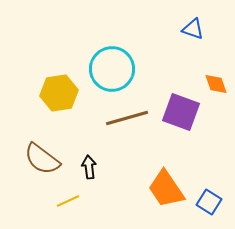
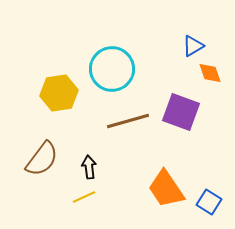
blue triangle: moved 17 px down; rotated 50 degrees counterclockwise
orange diamond: moved 6 px left, 11 px up
brown line: moved 1 px right, 3 px down
brown semicircle: rotated 90 degrees counterclockwise
yellow line: moved 16 px right, 4 px up
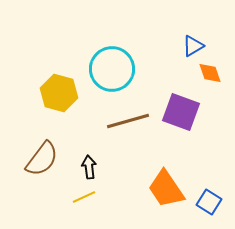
yellow hexagon: rotated 24 degrees clockwise
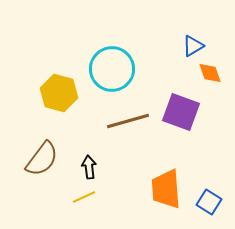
orange trapezoid: rotated 30 degrees clockwise
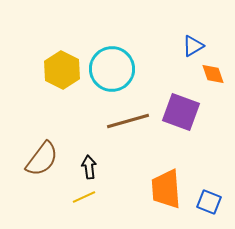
orange diamond: moved 3 px right, 1 px down
yellow hexagon: moved 3 px right, 23 px up; rotated 12 degrees clockwise
blue square: rotated 10 degrees counterclockwise
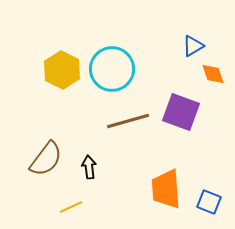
brown semicircle: moved 4 px right
yellow line: moved 13 px left, 10 px down
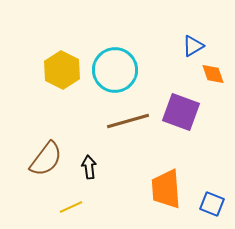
cyan circle: moved 3 px right, 1 px down
blue square: moved 3 px right, 2 px down
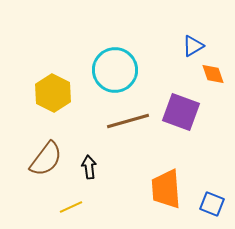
yellow hexagon: moved 9 px left, 23 px down
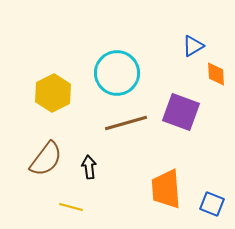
cyan circle: moved 2 px right, 3 px down
orange diamond: moved 3 px right; rotated 15 degrees clockwise
yellow hexagon: rotated 6 degrees clockwise
brown line: moved 2 px left, 2 px down
yellow line: rotated 40 degrees clockwise
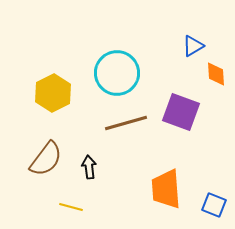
blue square: moved 2 px right, 1 px down
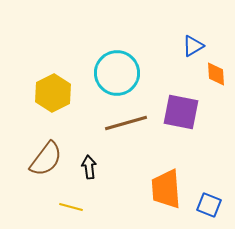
purple square: rotated 9 degrees counterclockwise
blue square: moved 5 px left
